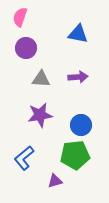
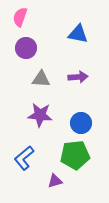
purple star: rotated 15 degrees clockwise
blue circle: moved 2 px up
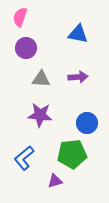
blue circle: moved 6 px right
green pentagon: moved 3 px left, 1 px up
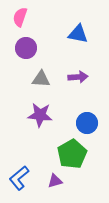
green pentagon: rotated 24 degrees counterclockwise
blue L-shape: moved 5 px left, 20 px down
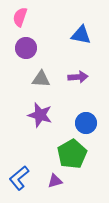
blue triangle: moved 3 px right, 1 px down
purple star: rotated 10 degrees clockwise
blue circle: moved 1 px left
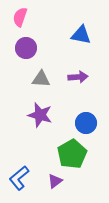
purple triangle: rotated 21 degrees counterclockwise
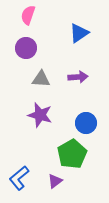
pink semicircle: moved 8 px right, 2 px up
blue triangle: moved 2 px left, 2 px up; rotated 45 degrees counterclockwise
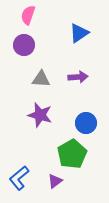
purple circle: moved 2 px left, 3 px up
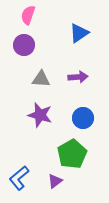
blue circle: moved 3 px left, 5 px up
